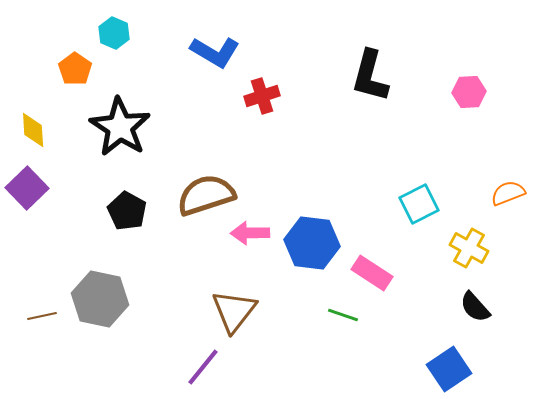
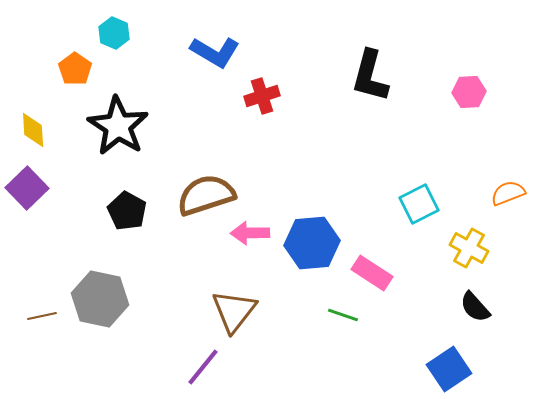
black star: moved 2 px left, 1 px up
blue hexagon: rotated 12 degrees counterclockwise
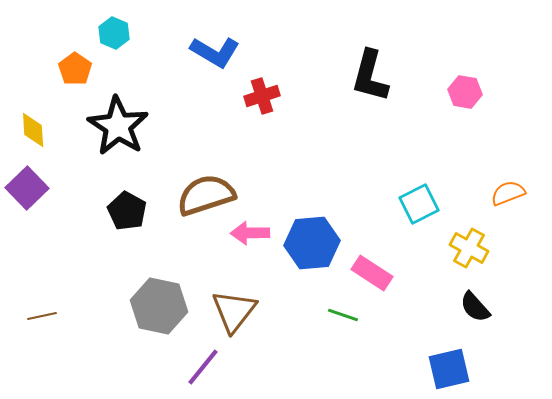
pink hexagon: moved 4 px left; rotated 12 degrees clockwise
gray hexagon: moved 59 px right, 7 px down
blue square: rotated 21 degrees clockwise
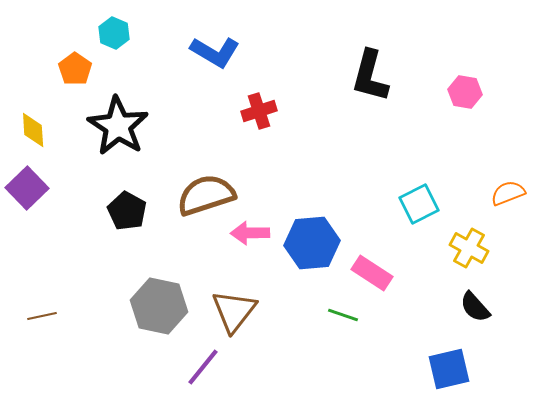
red cross: moved 3 px left, 15 px down
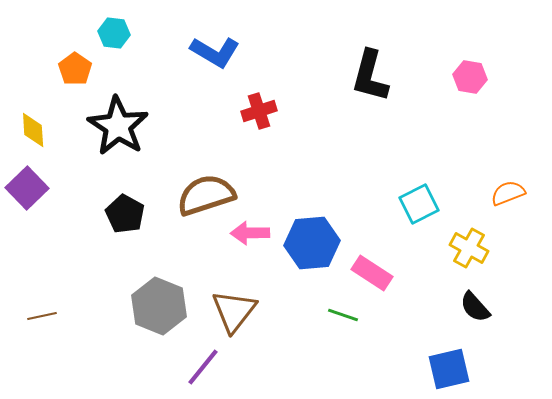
cyan hexagon: rotated 16 degrees counterclockwise
pink hexagon: moved 5 px right, 15 px up
black pentagon: moved 2 px left, 3 px down
gray hexagon: rotated 10 degrees clockwise
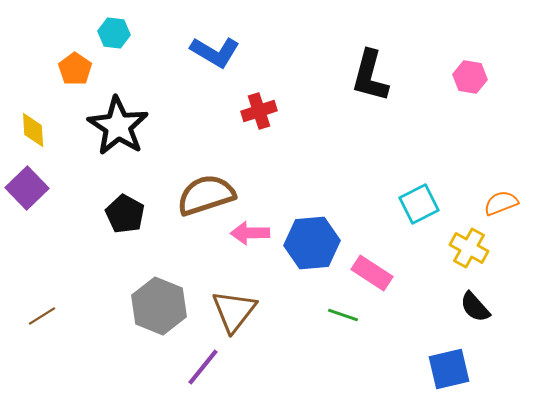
orange semicircle: moved 7 px left, 10 px down
brown line: rotated 20 degrees counterclockwise
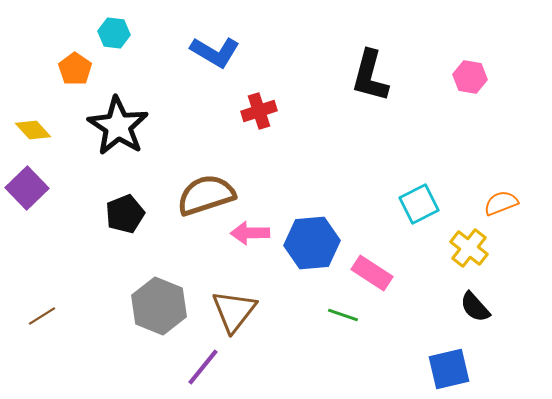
yellow diamond: rotated 39 degrees counterclockwise
black pentagon: rotated 21 degrees clockwise
yellow cross: rotated 9 degrees clockwise
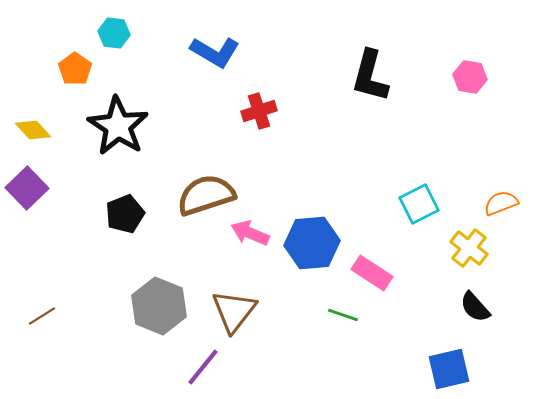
pink arrow: rotated 24 degrees clockwise
